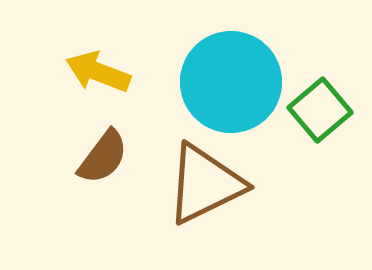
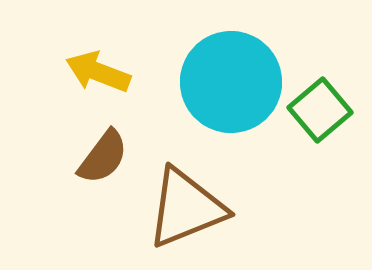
brown triangle: moved 19 px left, 24 px down; rotated 4 degrees clockwise
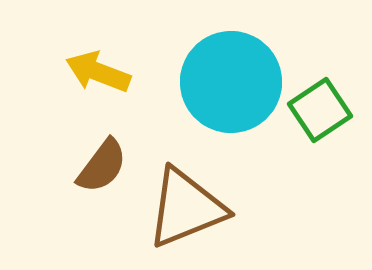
green square: rotated 6 degrees clockwise
brown semicircle: moved 1 px left, 9 px down
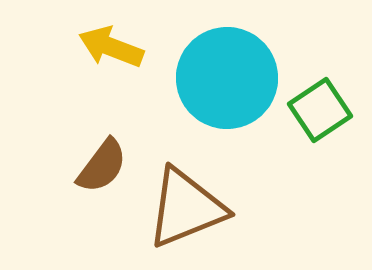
yellow arrow: moved 13 px right, 25 px up
cyan circle: moved 4 px left, 4 px up
